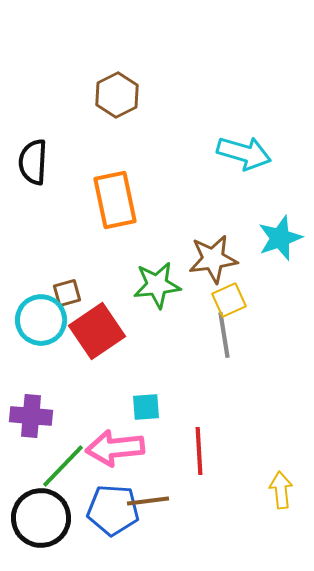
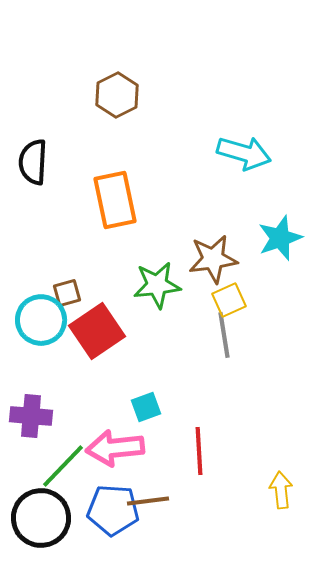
cyan square: rotated 16 degrees counterclockwise
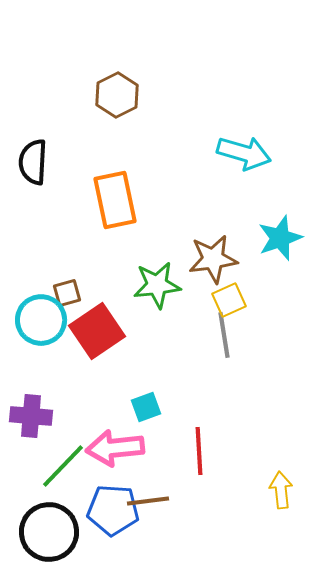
black circle: moved 8 px right, 14 px down
